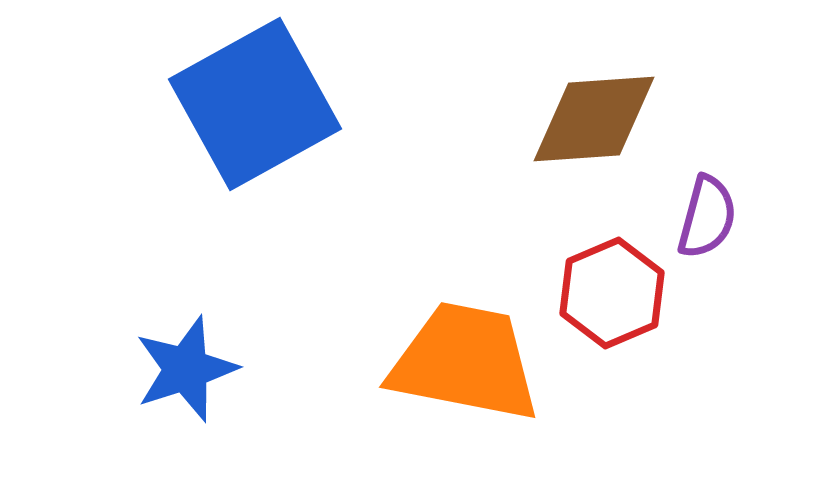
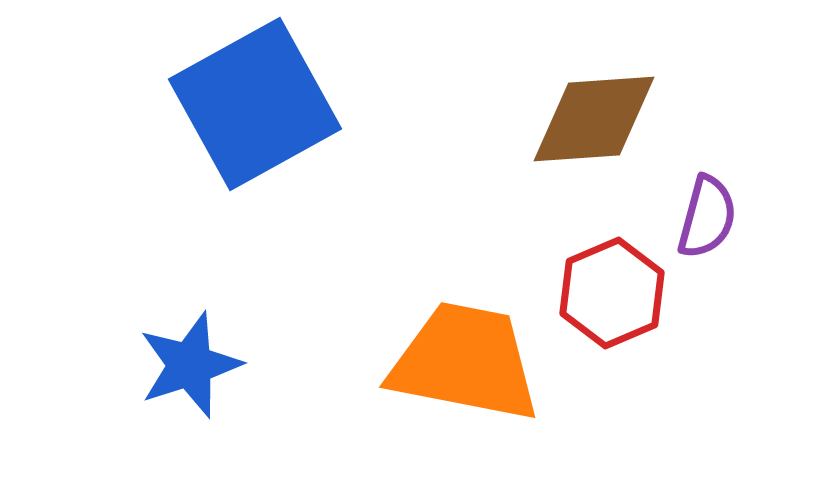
blue star: moved 4 px right, 4 px up
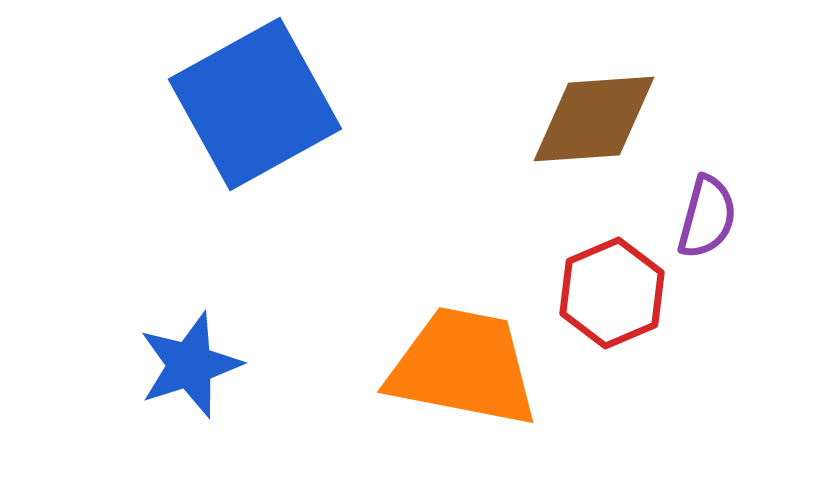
orange trapezoid: moved 2 px left, 5 px down
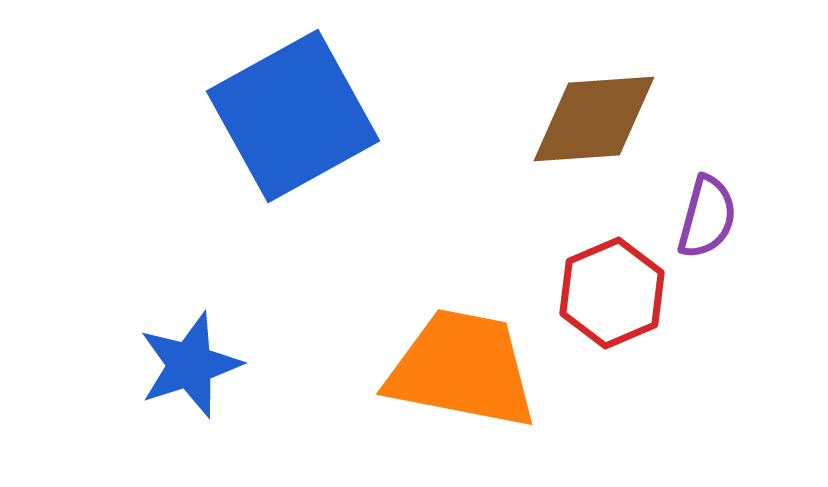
blue square: moved 38 px right, 12 px down
orange trapezoid: moved 1 px left, 2 px down
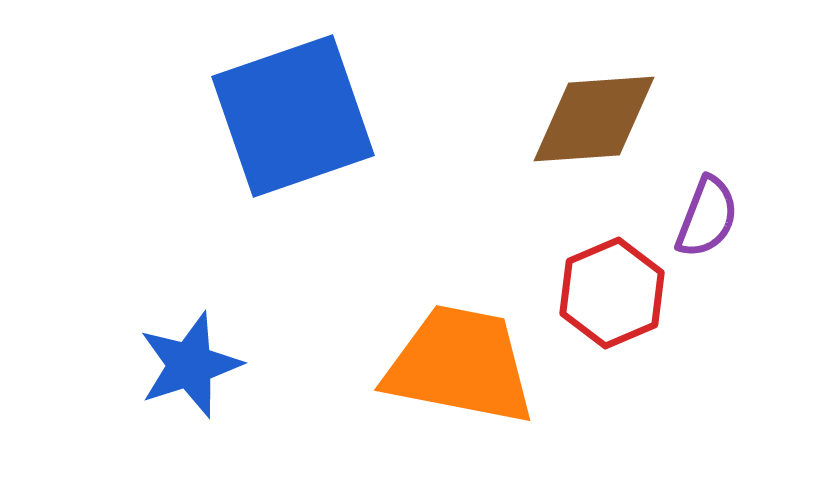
blue square: rotated 10 degrees clockwise
purple semicircle: rotated 6 degrees clockwise
orange trapezoid: moved 2 px left, 4 px up
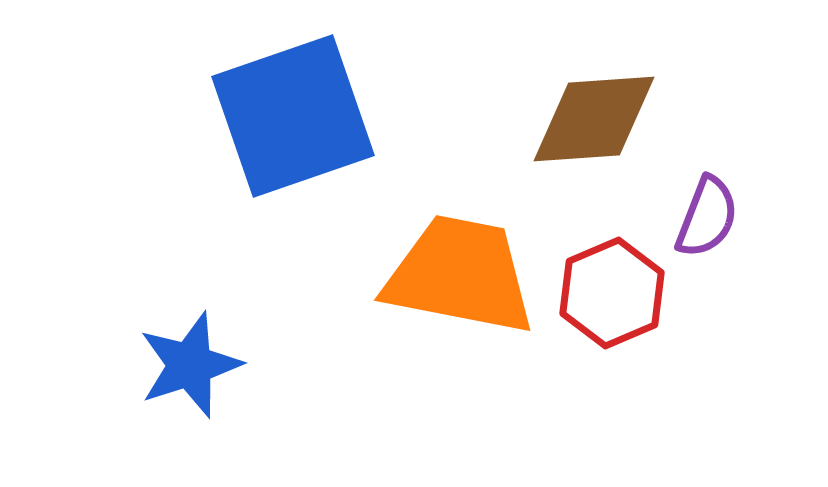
orange trapezoid: moved 90 px up
